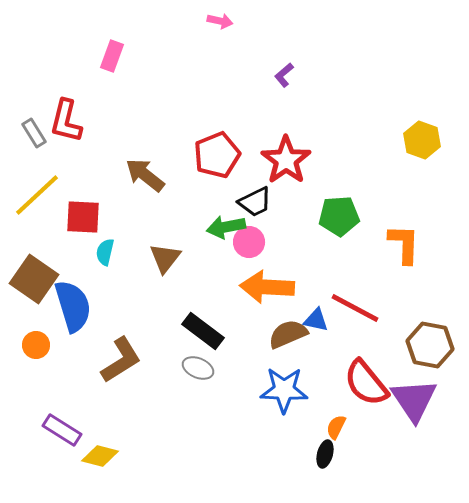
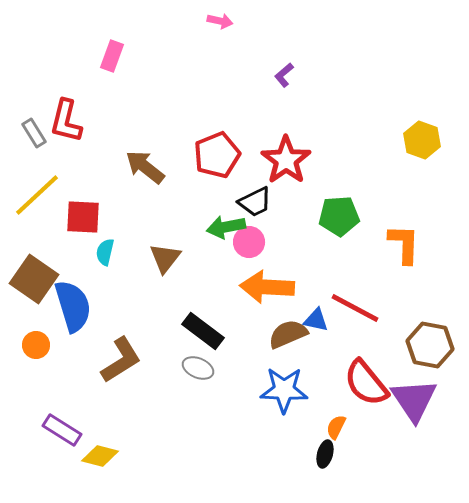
brown arrow: moved 8 px up
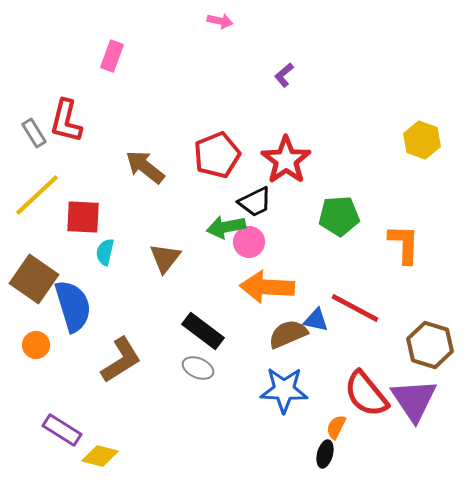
brown hexagon: rotated 6 degrees clockwise
red semicircle: moved 11 px down
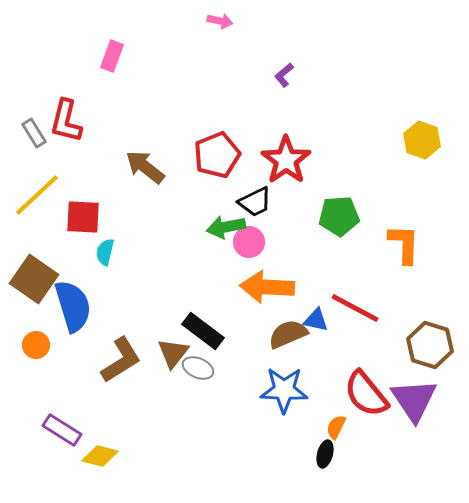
brown triangle: moved 8 px right, 95 px down
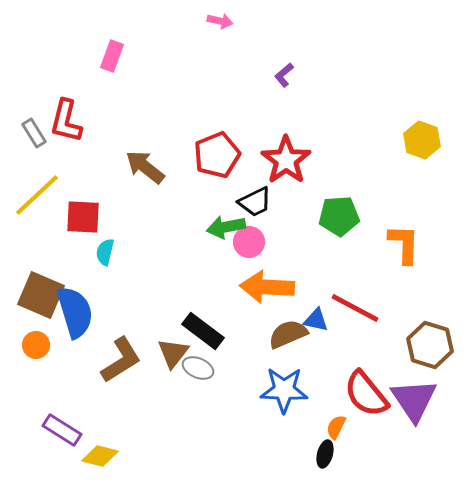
brown square: moved 7 px right, 16 px down; rotated 12 degrees counterclockwise
blue semicircle: moved 2 px right, 6 px down
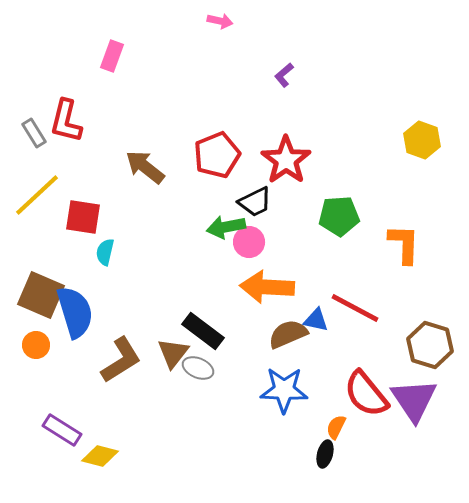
red square: rotated 6 degrees clockwise
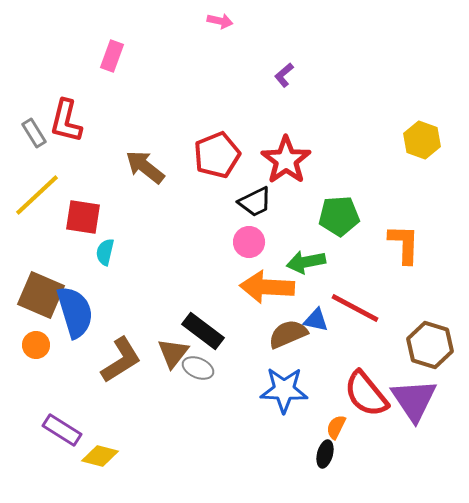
green arrow: moved 80 px right, 35 px down
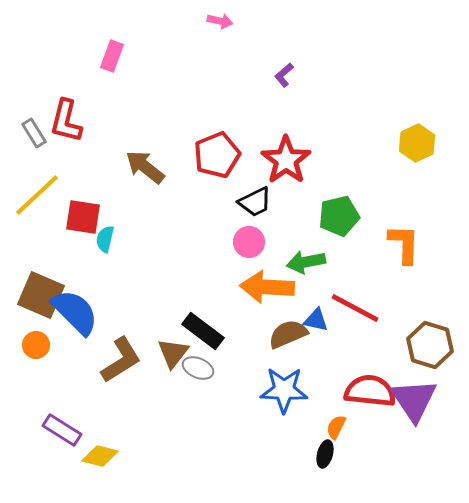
yellow hexagon: moved 5 px left, 3 px down; rotated 15 degrees clockwise
green pentagon: rotated 9 degrees counterclockwise
cyan semicircle: moved 13 px up
blue semicircle: rotated 28 degrees counterclockwise
red semicircle: moved 4 px right, 3 px up; rotated 135 degrees clockwise
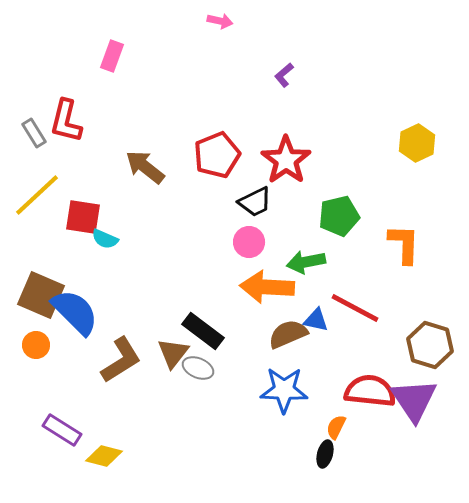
cyan semicircle: rotated 80 degrees counterclockwise
yellow diamond: moved 4 px right
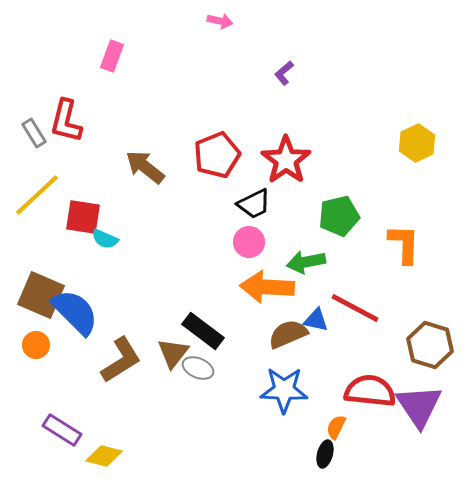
purple L-shape: moved 2 px up
black trapezoid: moved 1 px left, 2 px down
purple triangle: moved 5 px right, 6 px down
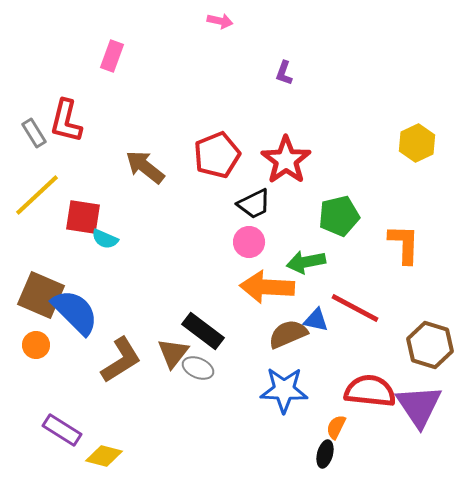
purple L-shape: rotated 30 degrees counterclockwise
